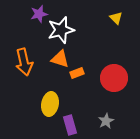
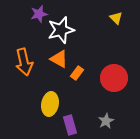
orange triangle: moved 1 px left; rotated 12 degrees clockwise
orange rectangle: rotated 32 degrees counterclockwise
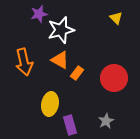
orange triangle: moved 1 px right, 1 px down
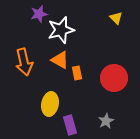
orange rectangle: rotated 48 degrees counterclockwise
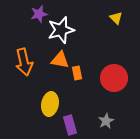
orange triangle: rotated 18 degrees counterclockwise
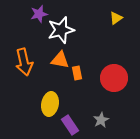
yellow triangle: rotated 40 degrees clockwise
gray star: moved 5 px left, 1 px up
purple rectangle: rotated 18 degrees counterclockwise
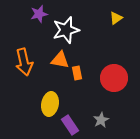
white star: moved 5 px right
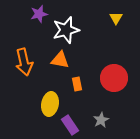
yellow triangle: rotated 24 degrees counterclockwise
orange rectangle: moved 11 px down
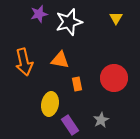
white star: moved 3 px right, 8 px up
